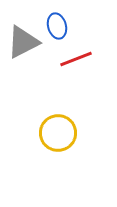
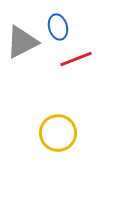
blue ellipse: moved 1 px right, 1 px down
gray triangle: moved 1 px left
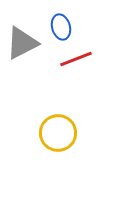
blue ellipse: moved 3 px right
gray triangle: moved 1 px down
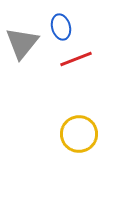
gray triangle: rotated 24 degrees counterclockwise
yellow circle: moved 21 px right, 1 px down
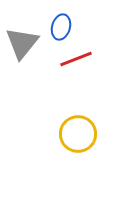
blue ellipse: rotated 30 degrees clockwise
yellow circle: moved 1 px left
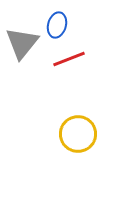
blue ellipse: moved 4 px left, 2 px up
red line: moved 7 px left
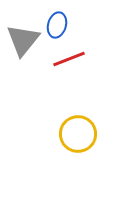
gray triangle: moved 1 px right, 3 px up
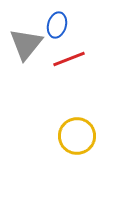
gray triangle: moved 3 px right, 4 px down
yellow circle: moved 1 px left, 2 px down
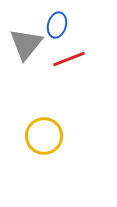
yellow circle: moved 33 px left
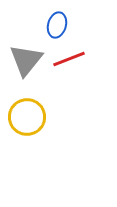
gray triangle: moved 16 px down
yellow circle: moved 17 px left, 19 px up
